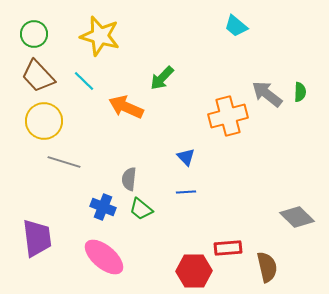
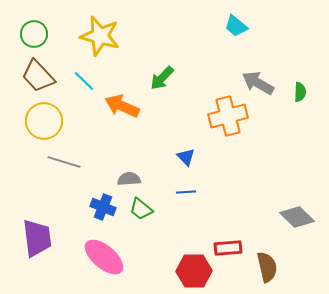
gray arrow: moved 9 px left, 11 px up; rotated 8 degrees counterclockwise
orange arrow: moved 4 px left, 1 px up
gray semicircle: rotated 80 degrees clockwise
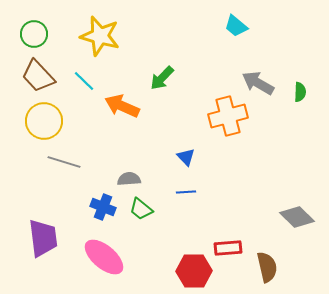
purple trapezoid: moved 6 px right
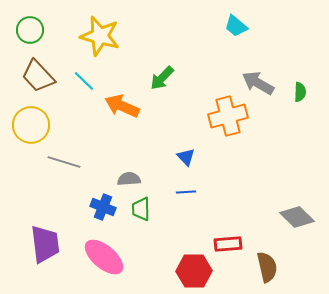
green circle: moved 4 px left, 4 px up
yellow circle: moved 13 px left, 4 px down
green trapezoid: rotated 50 degrees clockwise
purple trapezoid: moved 2 px right, 6 px down
red rectangle: moved 4 px up
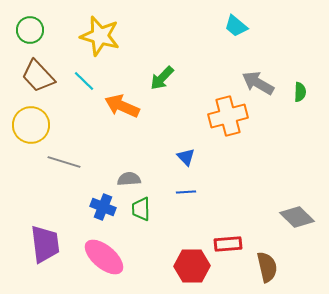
red hexagon: moved 2 px left, 5 px up
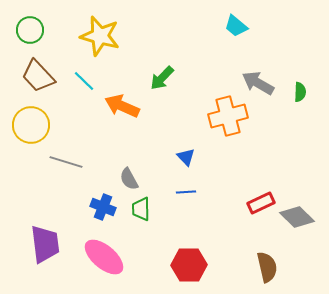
gray line: moved 2 px right
gray semicircle: rotated 115 degrees counterclockwise
red rectangle: moved 33 px right, 41 px up; rotated 20 degrees counterclockwise
red hexagon: moved 3 px left, 1 px up
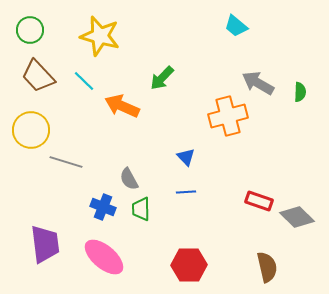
yellow circle: moved 5 px down
red rectangle: moved 2 px left, 2 px up; rotated 44 degrees clockwise
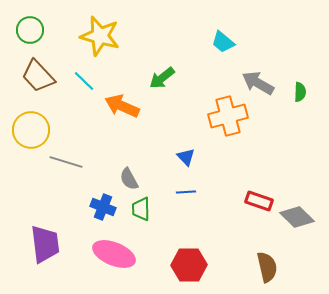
cyan trapezoid: moved 13 px left, 16 px down
green arrow: rotated 8 degrees clockwise
pink ellipse: moved 10 px right, 3 px up; rotated 18 degrees counterclockwise
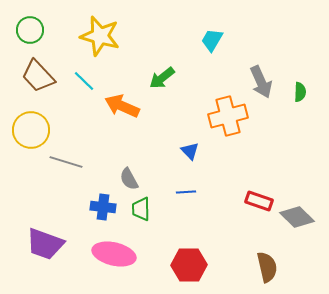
cyan trapezoid: moved 11 px left, 2 px up; rotated 80 degrees clockwise
gray arrow: moved 3 px right, 1 px up; rotated 144 degrees counterclockwise
blue triangle: moved 4 px right, 6 px up
blue cross: rotated 15 degrees counterclockwise
purple trapezoid: rotated 117 degrees clockwise
pink ellipse: rotated 9 degrees counterclockwise
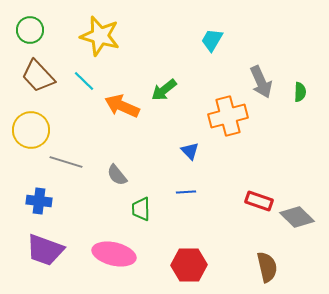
green arrow: moved 2 px right, 12 px down
gray semicircle: moved 12 px left, 4 px up; rotated 10 degrees counterclockwise
blue cross: moved 64 px left, 6 px up
purple trapezoid: moved 6 px down
